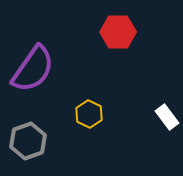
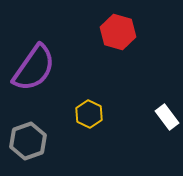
red hexagon: rotated 16 degrees clockwise
purple semicircle: moved 1 px right, 1 px up
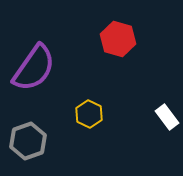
red hexagon: moved 7 px down
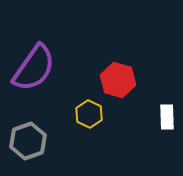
red hexagon: moved 41 px down
white rectangle: rotated 35 degrees clockwise
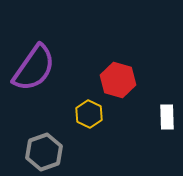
gray hexagon: moved 16 px right, 11 px down
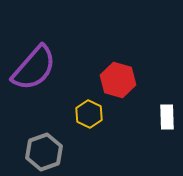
purple semicircle: rotated 6 degrees clockwise
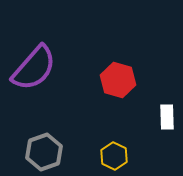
yellow hexagon: moved 25 px right, 42 px down
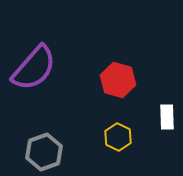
yellow hexagon: moved 4 px right, 19 px up
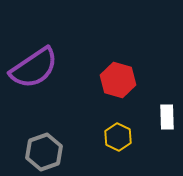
purple semicircle: rotated 15 degrees clockwise
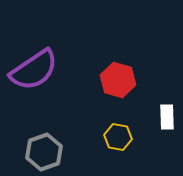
purple semicircle: moved 2 px down
yellow hexagon: rotated 16 degrees counterclockwise
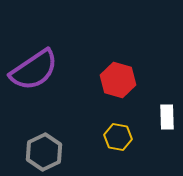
gray hexagon: rotated 6 degrees counterclockwise
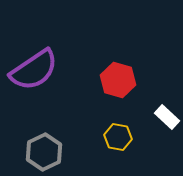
white rectangle: rotated 45 degrees counterclockwise
